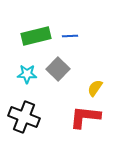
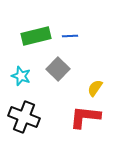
cyan star: moved 6 px left, 2 px down; rotated 18 degrees clockwise
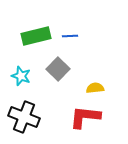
yellow semicircle: rotated 48 degrees clockwise
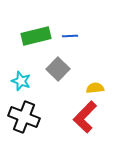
cyan star: moved 5 px down
red L-shape: rotated 52 degrees counterclockwise
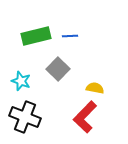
yellow semicircle: rotated 18 degrees clockwise
black cross: moved 1 px right
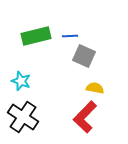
gray square: moved 26 px right, 13 px up; rotated 20 degrees counterclockwise
black cross: moved 2 px left; rotated 12 degrees clockwise
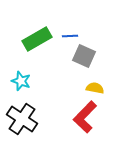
green rectangle: moved 1 px right, 3 px down; rotated 16 degrees counterclockwise
black cross: moved 1 px left, 2 px down
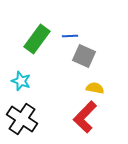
green rectangle: rotated 24 degrees counterclockwise
